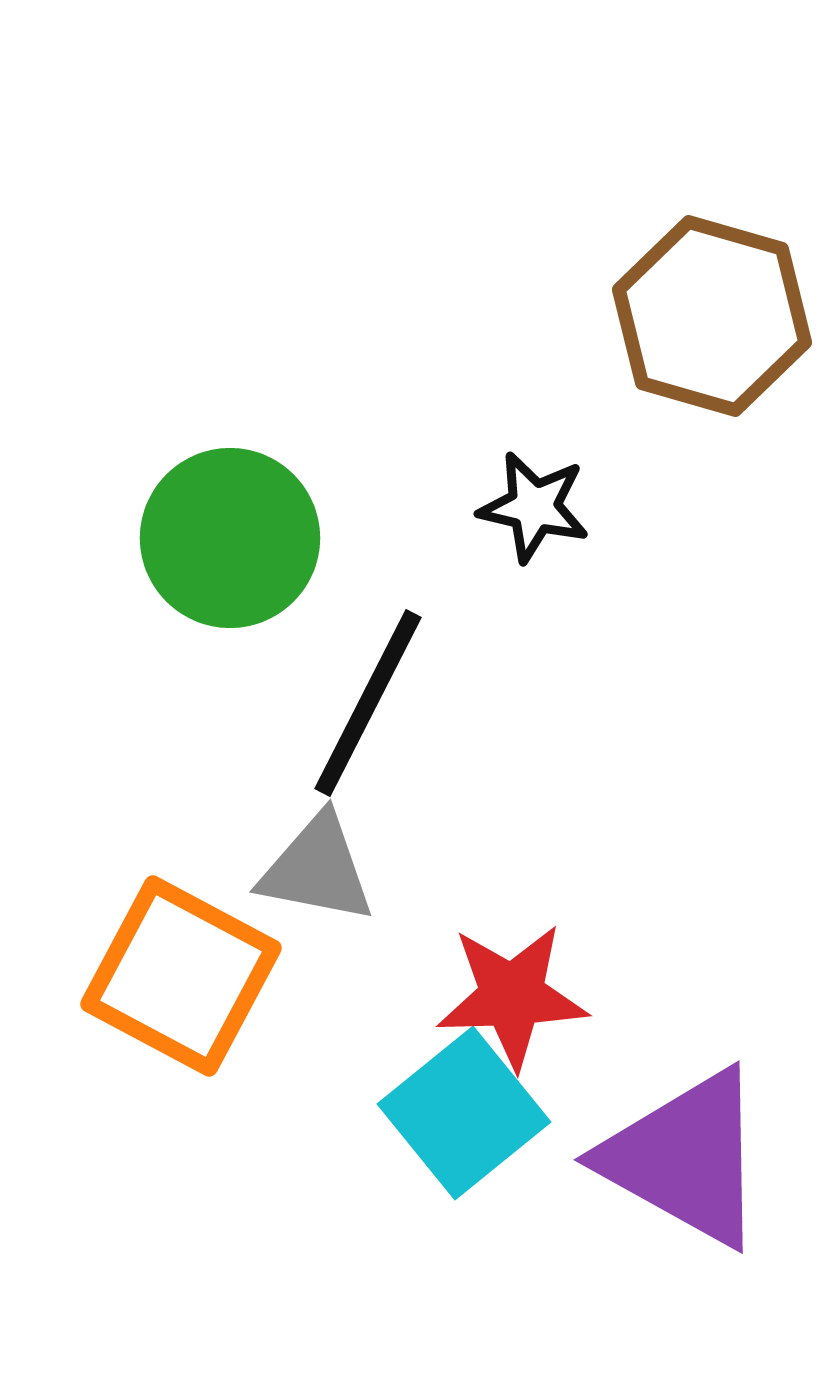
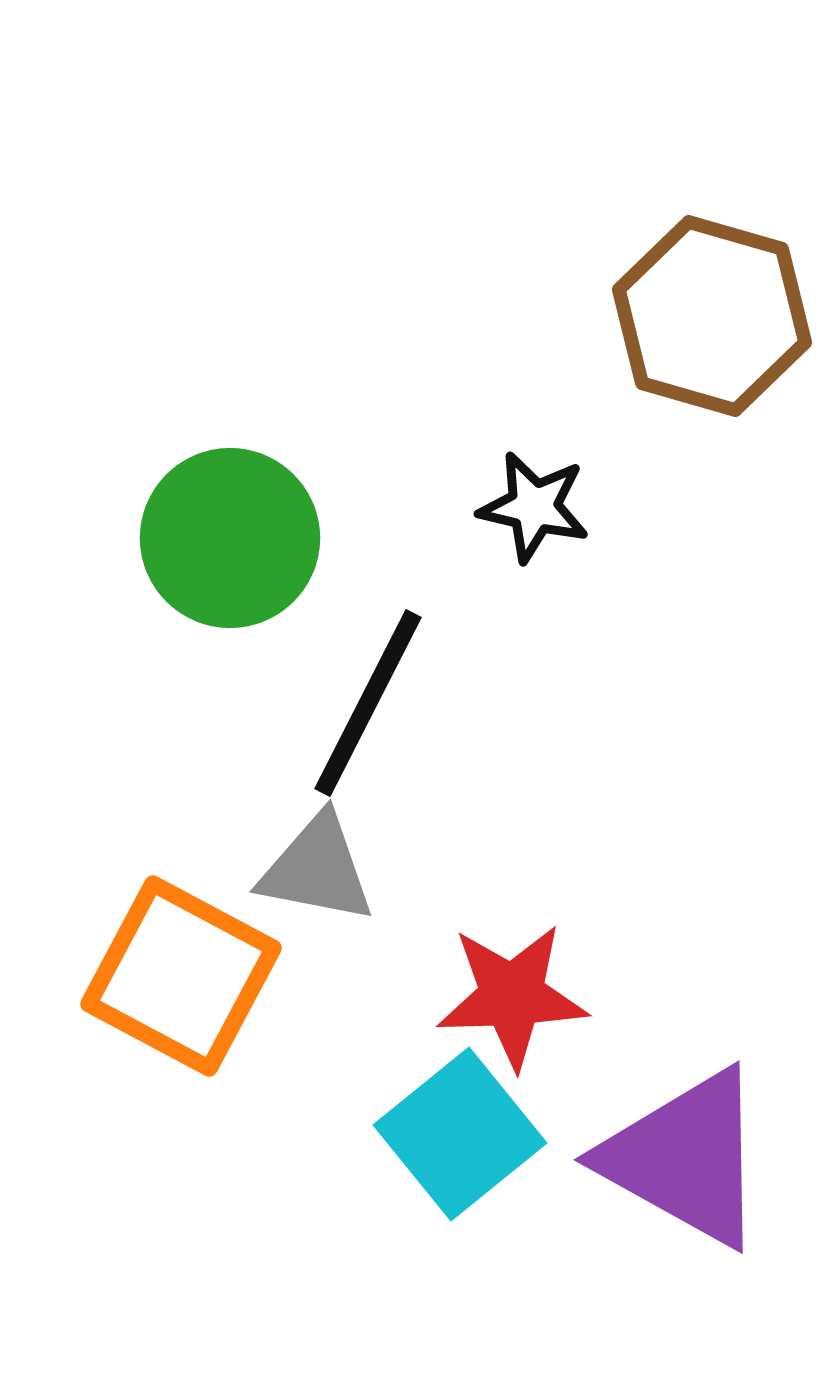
cyan square: moved 4 px left, 21 px down
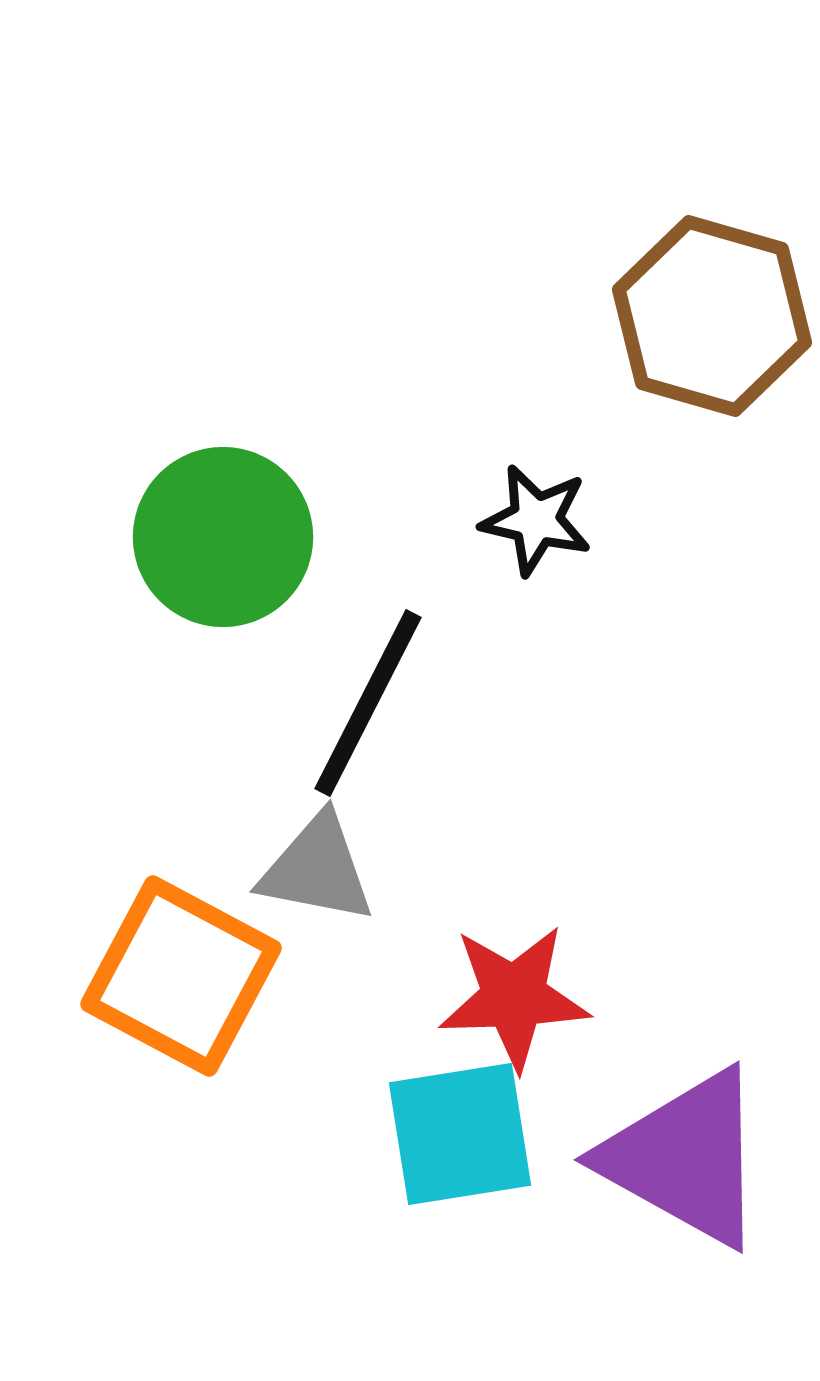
black star: moved 2 px right, 13 px down
green circle: moved 7 px left, 1 px up
red star: moved 2 px right, 1 px down
cyan square: rotated 30 degrees clockwise
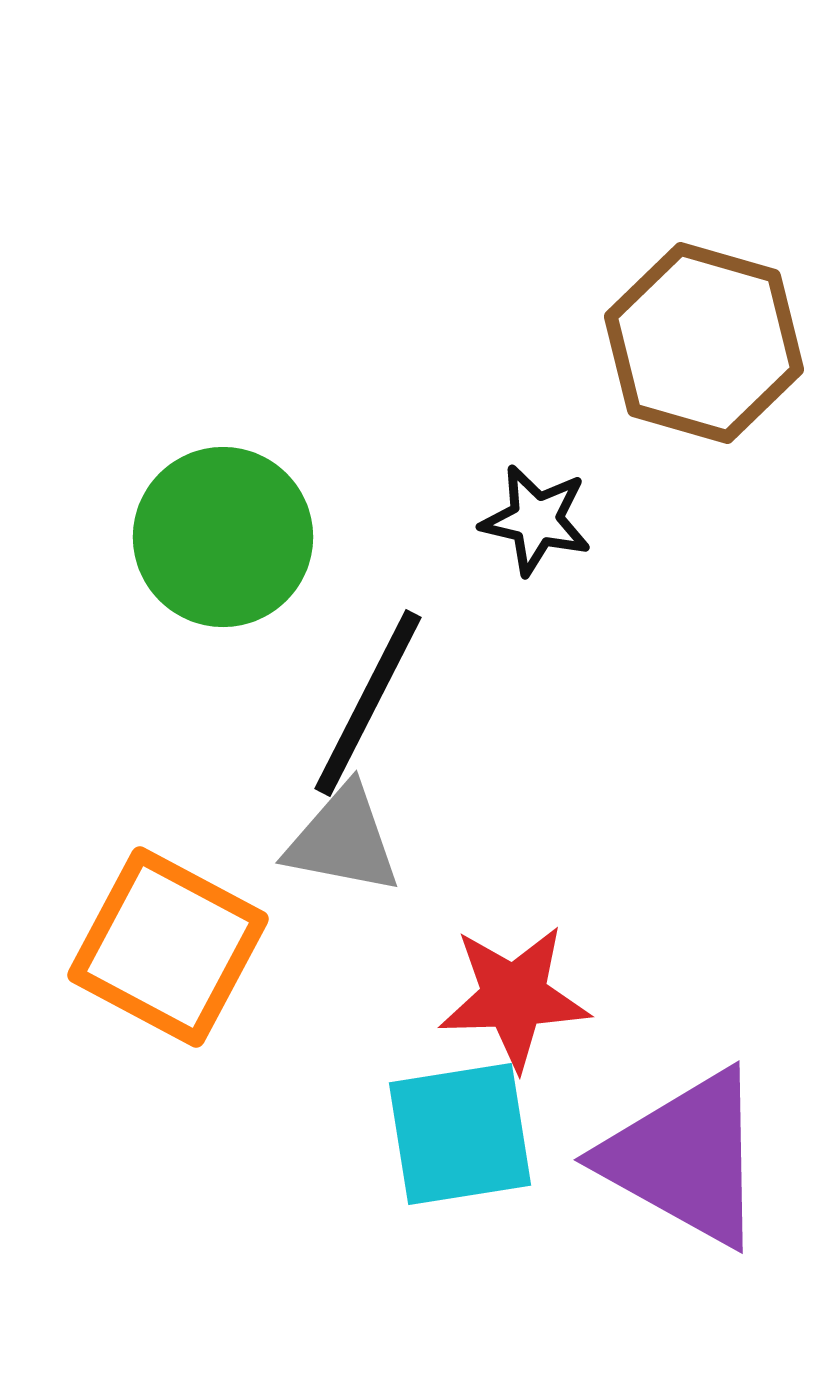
brown hexagon: moved 8 px left, 27 px down
gray triangle: moved 26 px right, 29 px up
orange square: moved 13 px left, 29 px up
